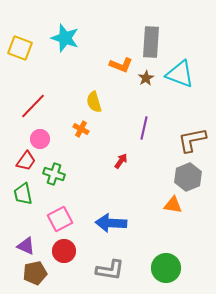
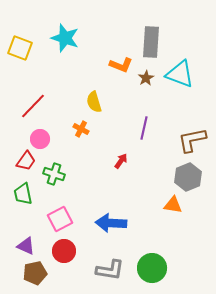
green circle: moved 14 px left
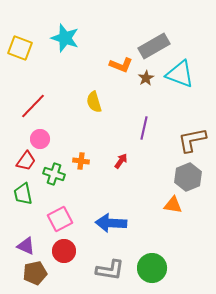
gray rectangle: moved 3 px right, 4 px down; rotated 56 degrees clockwise
orange cross: moved 32 px down; rotated 21 degrees counterclockwise
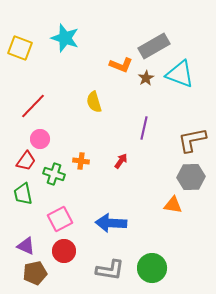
gray hexagon: moved 3 px right; rotated 20 degrees clockwise
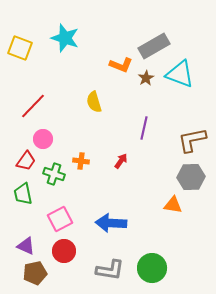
pink circle: moved 3 px right
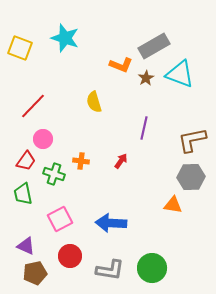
red circle: moved 6 px right, 5 px down
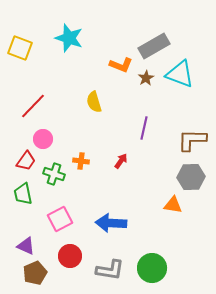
cyan star: moved 4 px right
brown L-shape: rotated 12 degrees clockwise
brown pentagon: rotated 10 degrees counterclockwise
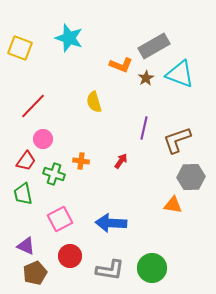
brown L-shape: moved 15 px left; rotated 20 degrees counterclockwise
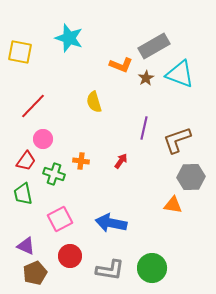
yellow square: moved 4 px down; rotated 10 degrees counterclockwise
blue arrow: rotated 8 degrees clockwise
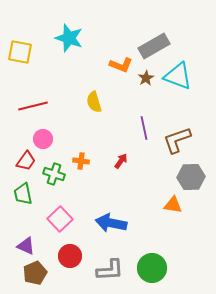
cyan triangle: moved 2 px left, 2 px down
red line: rotated 32 degrees clockwise
purple line: rotated 25 degrees counterclockwise
pink square: rotated 15 degrees counterclockwise
gray L-shape: rotated 12 degrees counterclockwise
